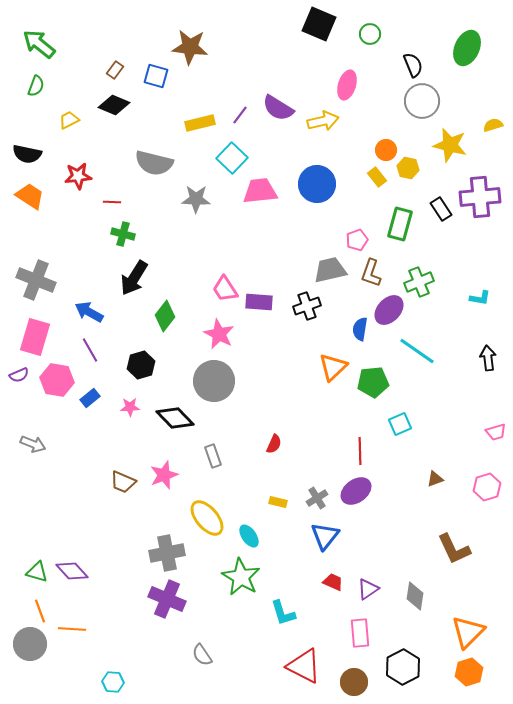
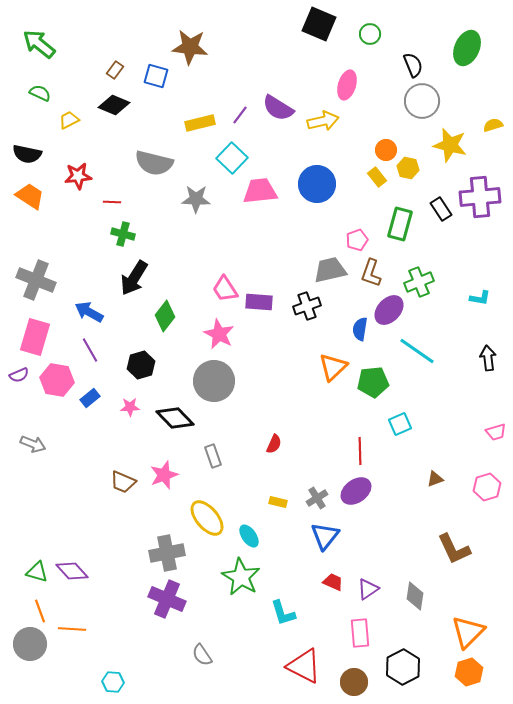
green semicircle at (36, 86): moved 4 px right, 7 px down; rotated 85 degrees counterclockwise
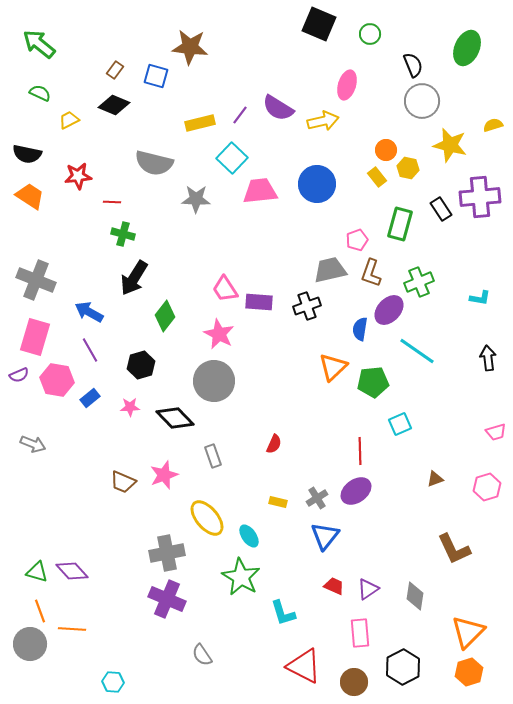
red trapezoid at (333, 582): moved 1 px right, 4 px down
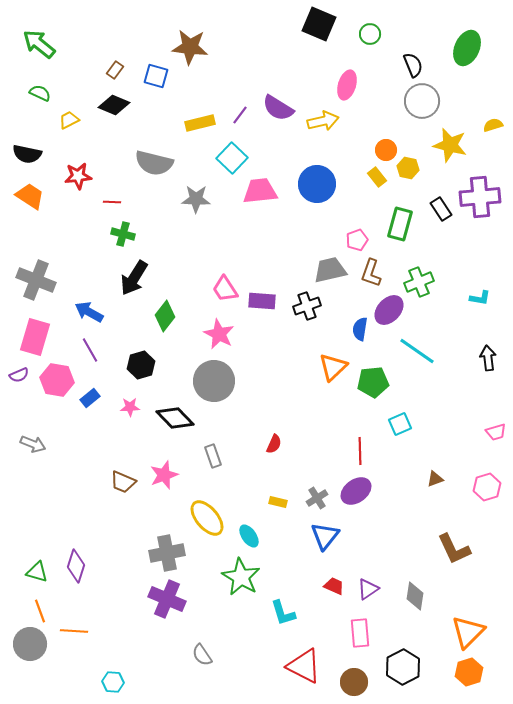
purple rectangle at (259, 302): moved 3 px right, 1 px up
purple diamond at (72, 571): moved 4 px right, 5 px up; rotated 60 degrees clockwise
orange line at (72, 629): moved 2 px right, 2 px down
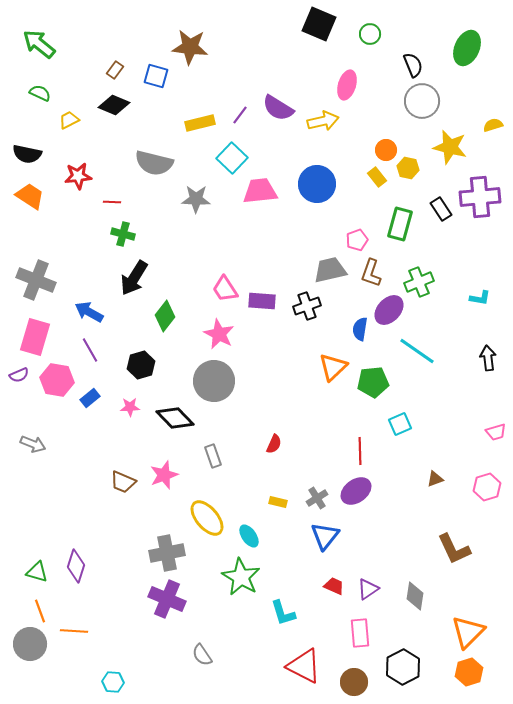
yellow star at (450, 145): moved 2 px down
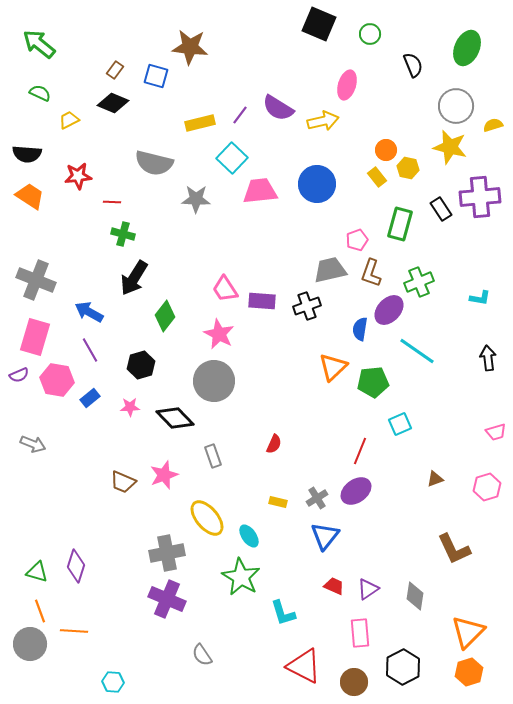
gray circle at (422, 101): moved 34 px right, 5 px down
black diamond at (114, 105): moved 1 px left, 2 px up
black semicircle at (27, 154): rotated 8 degrees counterclockwise
red line at (360, 451): rotated 24 degrees clockwise
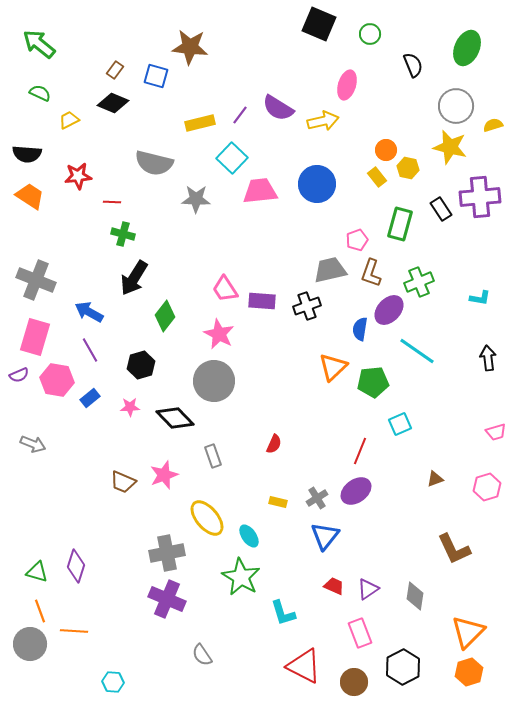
pink rectangle at (360, 633): rotated 16 degrees counterclockwise
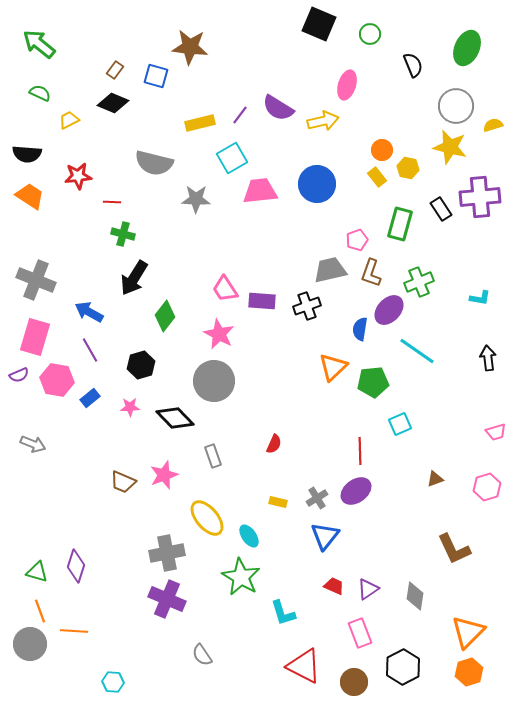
orange circle at (386, 150): moved 4 px left
cyan square at (232, 158): rotated 16 degrees clockwise
red line at (360, 451): rotated 24 degrees counterclockwise
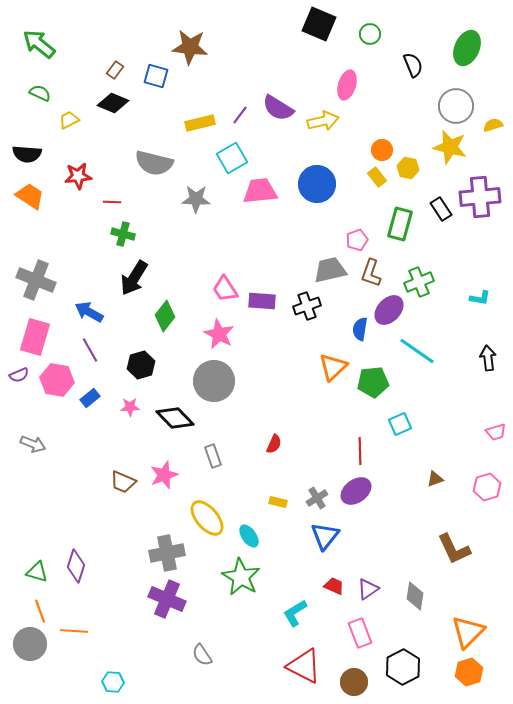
cyan L-shape at (283, 613): moved 12 px right; rotated 76 degrees clockwise
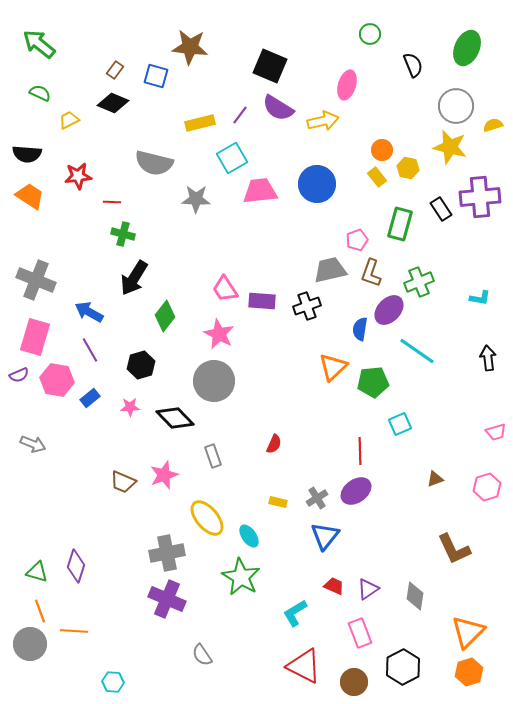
black square at (319, 24): moved 49 px left, 42 px down
